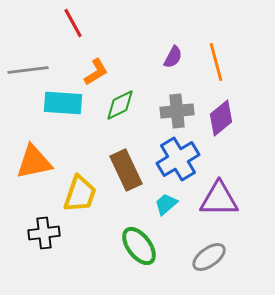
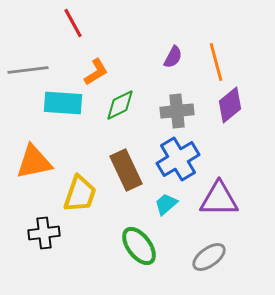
purple diamond: moved 9 px right, 13 px up
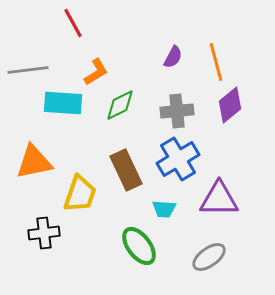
cyan trapezoid: moved 2 px left, 5 px down; rotated 135 degrees counterclockwise
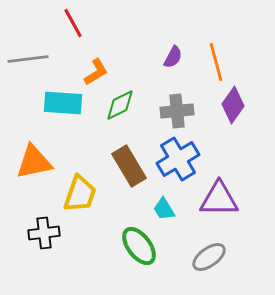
gray line: moved 11 px up
purple diamond: moved 3 px right; rotated 15 degrees counterclockwise
brown rectangle: moved 3 px right, 4 px up; rotated 6 degrees counterclockwise
cyan trapezoid: rotated 55 degrees clockwise
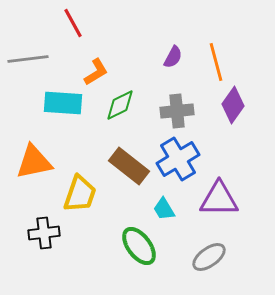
brown rectangle: rotated 21 degrees counterclockwise
